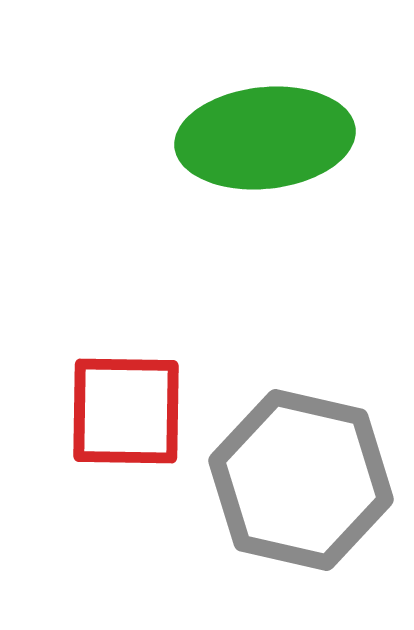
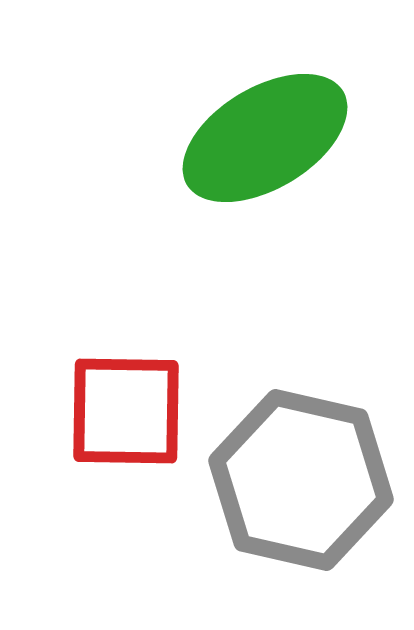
green ellipse: rotated 25 degrees counterclockwise
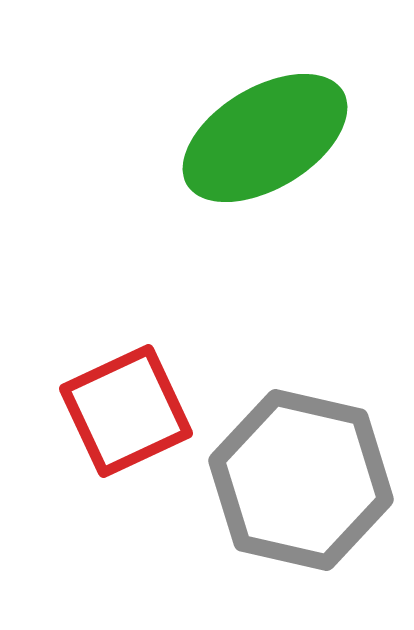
red square: rotated 26 degrees counterclockwise
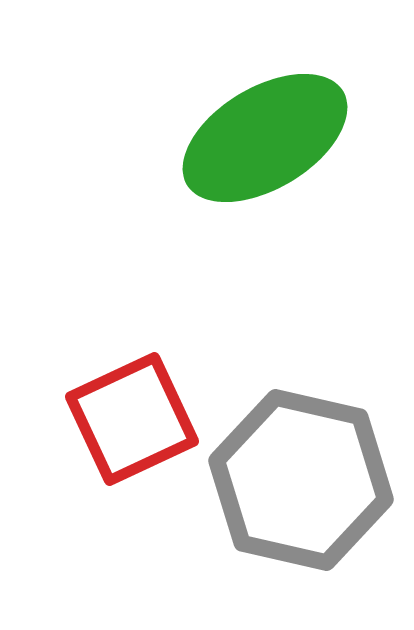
red square: moved 6 px right, 8 px down
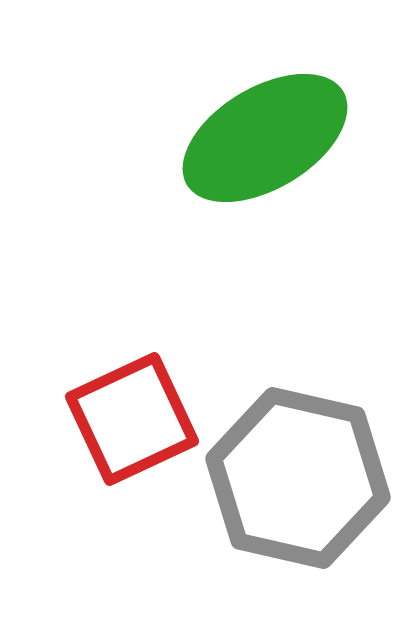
gray hexagon: moved 3 px left, 2 px up
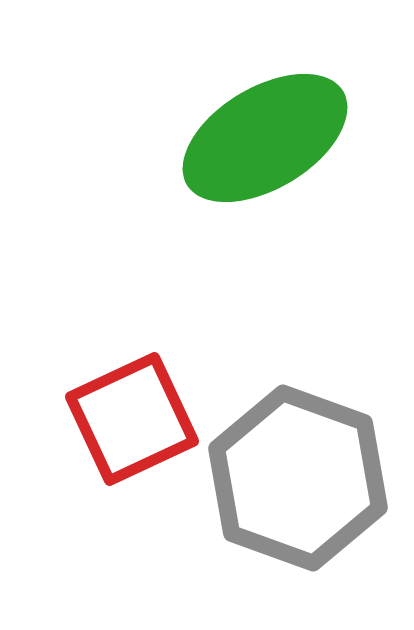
gray hexagon: rotated 7 degrees clockwise
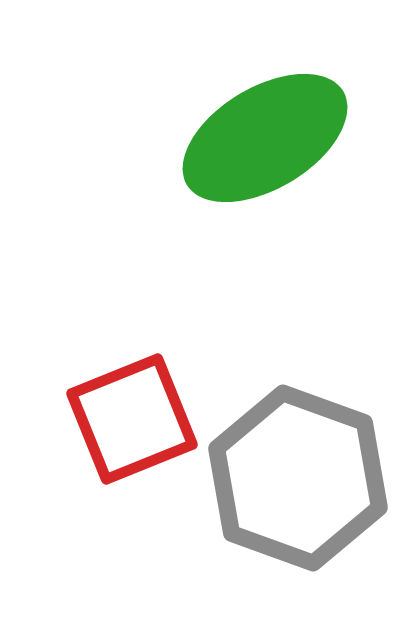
red square: rotated 3 degrees clockwise
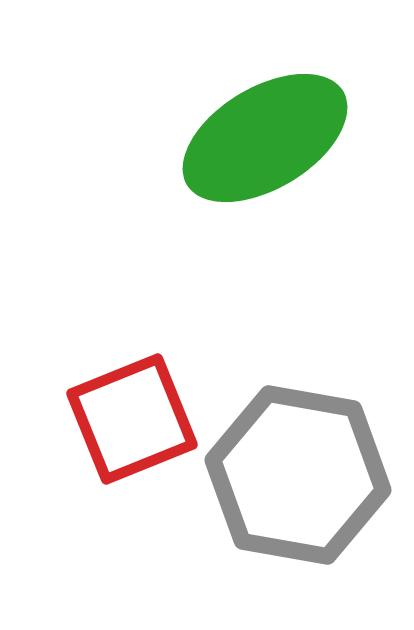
gray hexagon: moved 3 px up; rotated 10 degrees counterclockwise
